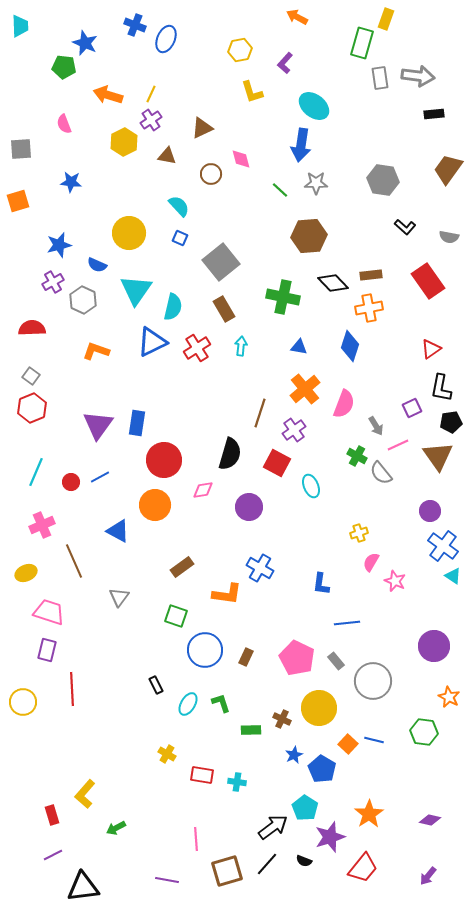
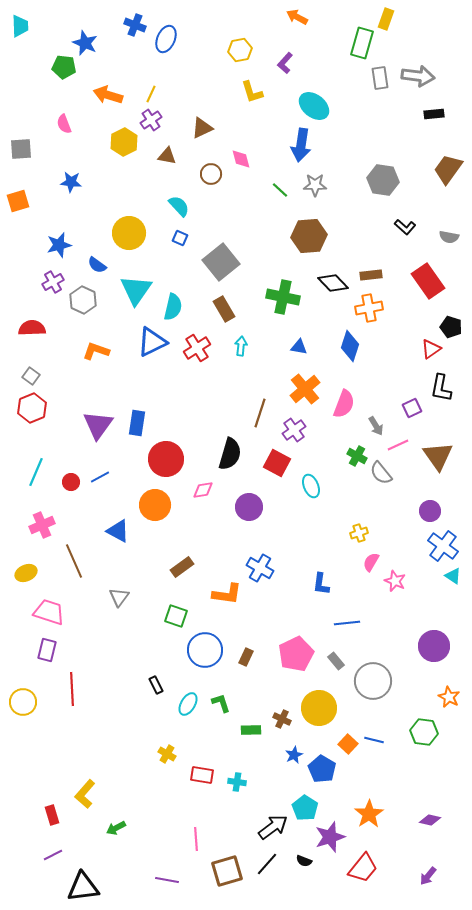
gray star at (316, 183): moved 1 px left, 2 px down
blue semicircle at (97, 265): rotated 12 degrees clockwise
black pentagon at (451, 422): moved 95 px up; rotated 25 degrees clockwise
red circle at (164, 460): moved 2 px right, 1 px up
pink pentagon at (297, 658): moved 1 px left, 4 px up; rotated 20 degrees clockwise
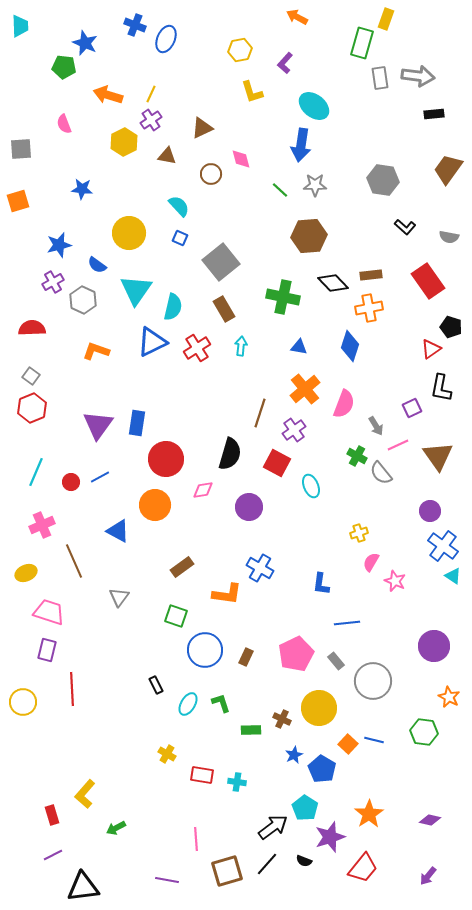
blue star at (71, 182): moved 11 px right, 7 px down
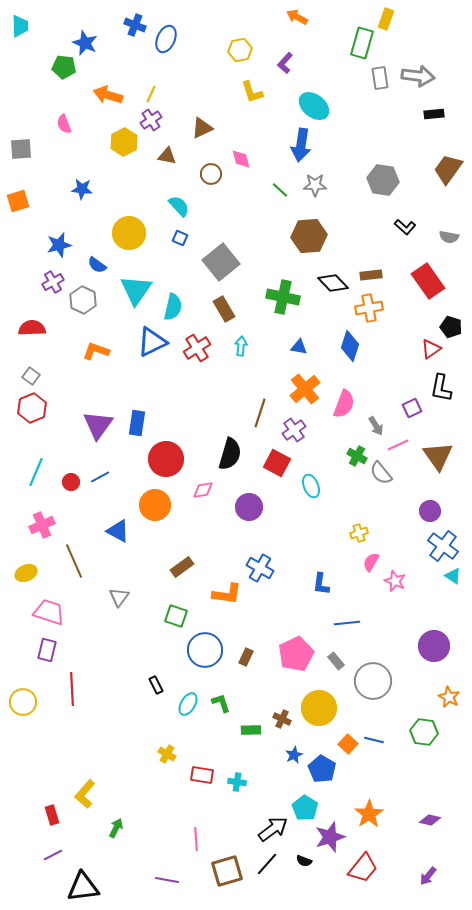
black arrow at (273, 827): moved 2 px down
green arrow at (116, 828): rotated 144 degrees clockwise
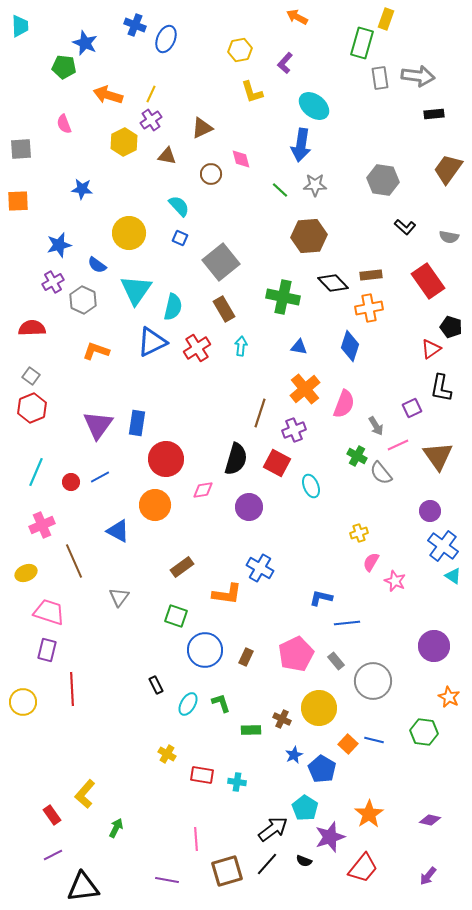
orange square at (18, 201): rotated 15 degrees clockwise
purple cross at (294, 430): rotated 15 degrees clockwise
black semicircle at (230, 454): moved 6 px right, 5 px down
blue L-shape at (321, 584): moved 14 px down; rotated 95 degrees clockwise
red rectangle at (52, 815): rotated 18 degrees counterclockwise
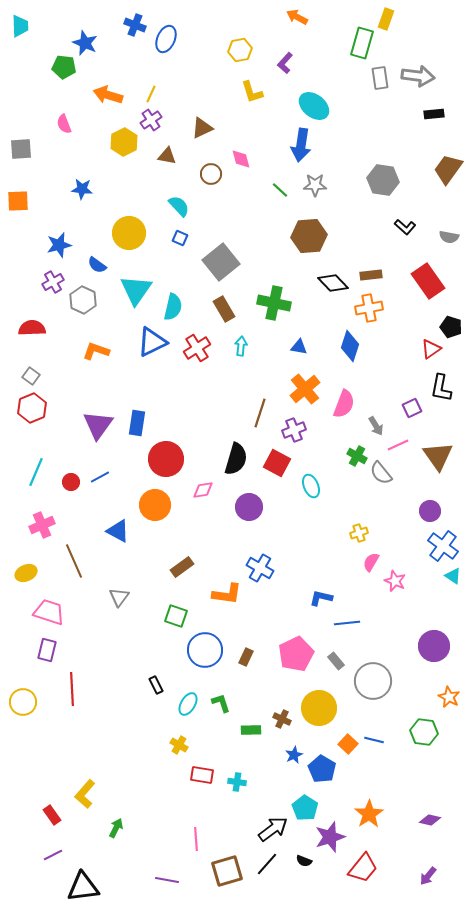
green cross at (283, 297): moved 9 px left, 6 px down
yellow cross at (167, 754): moved 12 px right, 9 px up
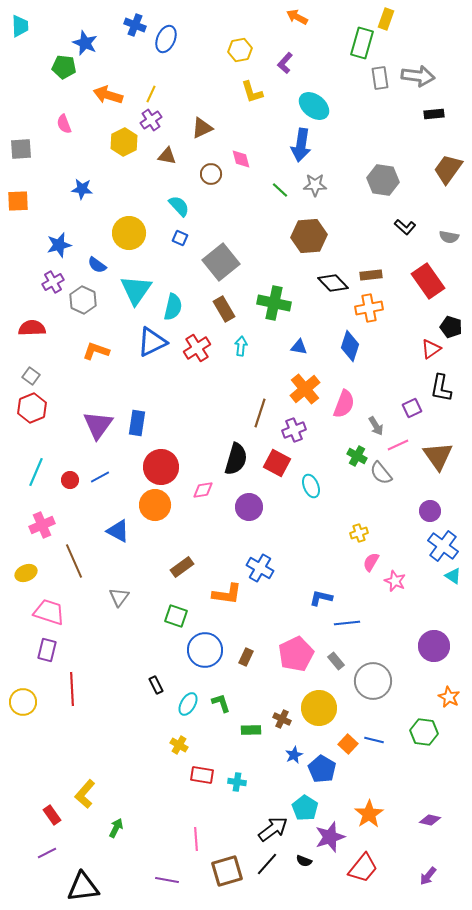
red circle at (166, 459): moved 5 px left, 8 px down
red circle at (71, 482): moved 1 px left, 2 px up
purple line at (53, 855): moved 6 px left, 2 px up
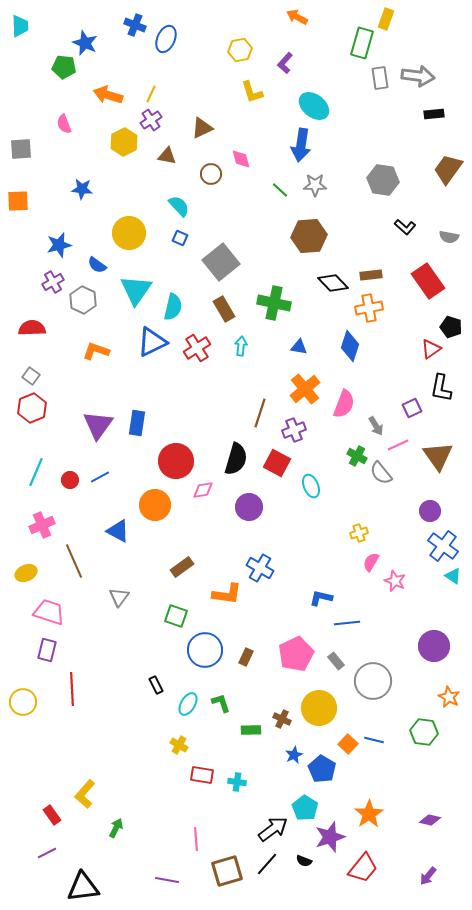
red circle at (161, 467): moved 15 px right, 6 px up
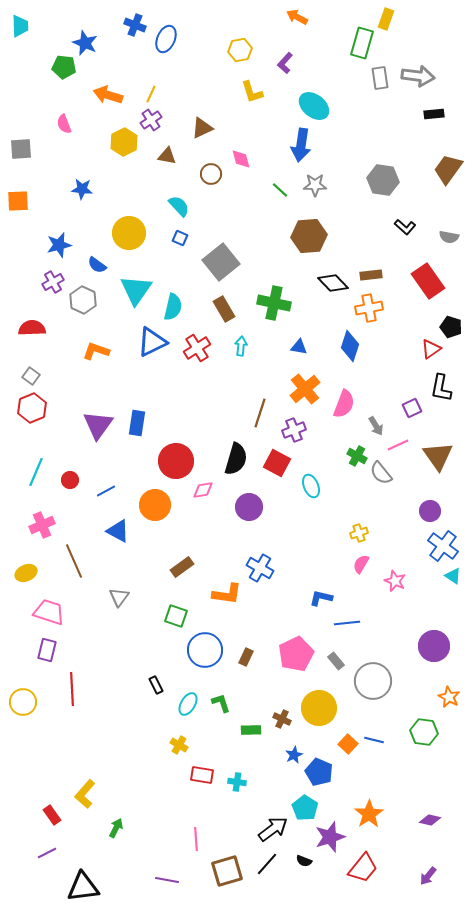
blue line at (100, 477): moved 6 px right, 14 px down
pink semicircle at (371, 562): moved 10 px left, 2 px down
blue pentagon at (322, 769): moved 3 px left, 3 px down; rotated 8 degrees counterclockwise
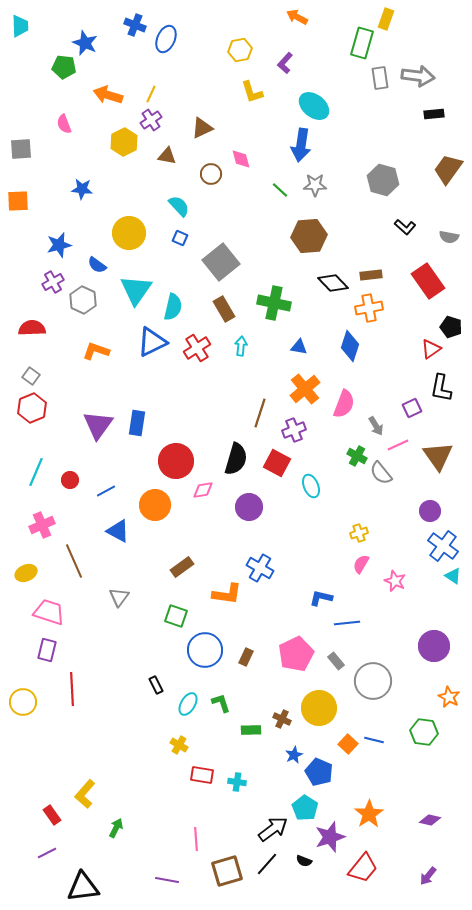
gray hexagon at (383, 180): rotated 8 degrees clockwise
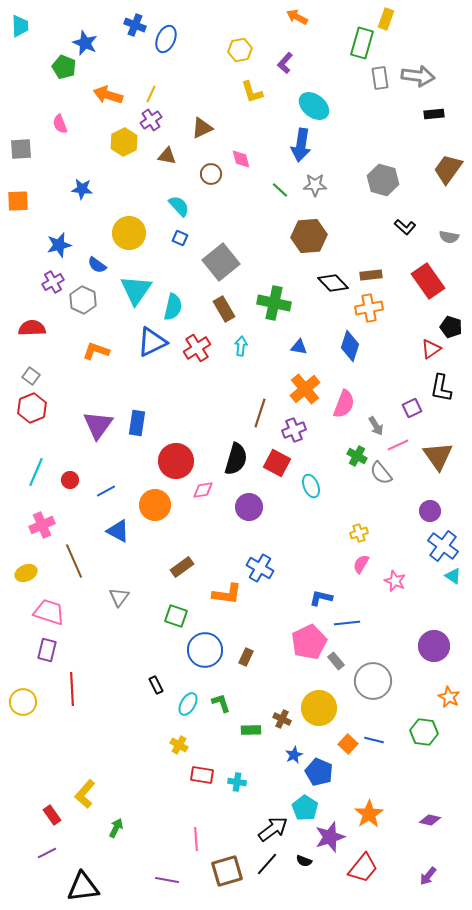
green pentagon at (64, 67): rotated 15 degrees clockwise
pink semicircle at (64, 124): moved 4 px left
pink pentagon at (296, 654): moved 13 px right, 12 px up
